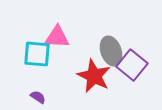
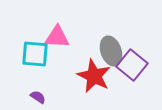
cyan square: moved 2 px left
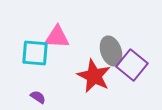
cyan square: moved 1 px up
